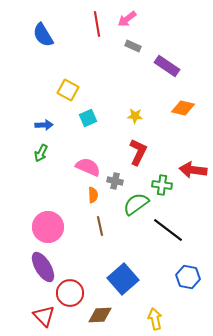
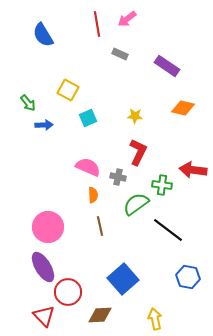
gray rectangle: moved 13 px left, 8 px down
green arrow: moved 13 px left, 50 px up; rotated 66 degrees counterclockwise
gray cross: moved 3 px right, 4 px up
red circle: moved 2 px left, 1 px up
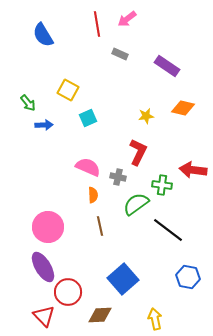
yellow star: moved 11 px right; rotated 14 degrees counterclockwise
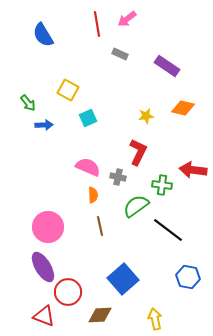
green semicircle: moved 2 px down
red triangle: rotated 25 degrees counterclockwise
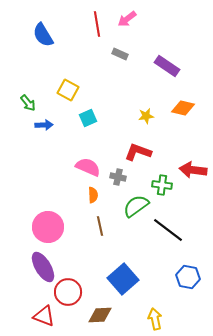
red L-shape: rotated 96 degrees counterclockwise
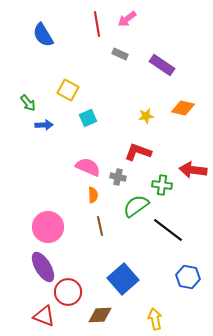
purple rectangle: moved 5 px left, 1 px up
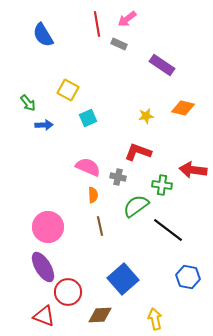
gray rectangle: moved 1 px left, 10 px up
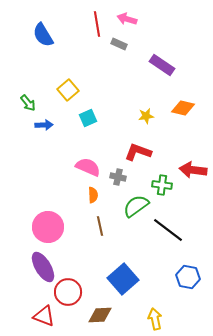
pink arrow: rotated 54 degrees clockwise
yellow square: rotated 20 degrees clockwise
